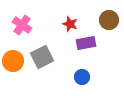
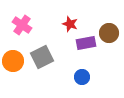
brown circle: moved 13 px down
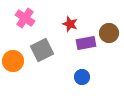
pink cross: moved 3 px right, 7 px up
gray square: moved 7 px up
